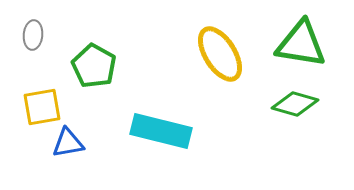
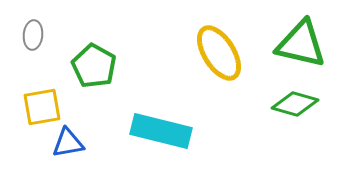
green triangle: rotated 4 degrees clockwise
yellow ellipse: moved 1 px left, 1 px up
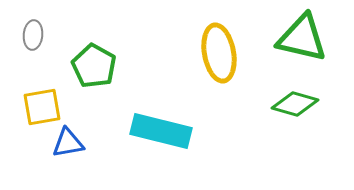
green triangle: moved 1 px right, 6 px up
yellow ellipse: rotated 22 degrees clockwise
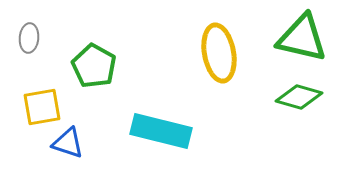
gray ellipse: moved 4 px left, 3 px down
green diamond: moved 4 px right, 7 px up
blue triangle: rotated 28 degrees clockwise
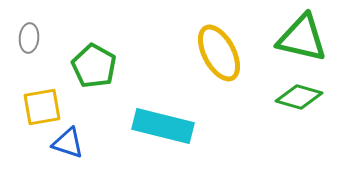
yellow ellipse: rotated 18 degrees counterclockwise
cyan rectangle: moved 2 px right, 5 px up
